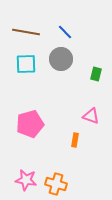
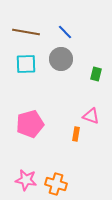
orange rectangle: moved 1 px right, 6 px up
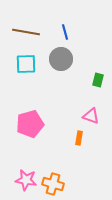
blue line: rotated 28 degrees clockwise
green rectangle: moved 2 px right, 6 px down
orange rectangle: moved 3 px right, 4 px down
orange cross: moved 3 px left
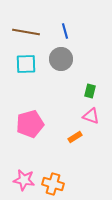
blue line: moved 1 px up
green rectangle: moved 8 px left, 11 px down
orange rectangle: moved 4 px left, 1 px up; rotated 48 degrees clockwise
pink star: moved 2 px left
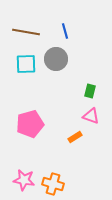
gray circle: moved 5 px left
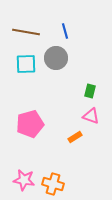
gray circle: moved 1 px up
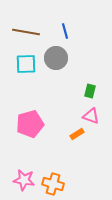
orange rectangle: moved 2 px right, 3 px up
